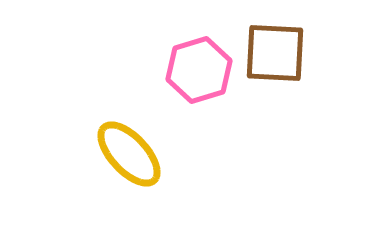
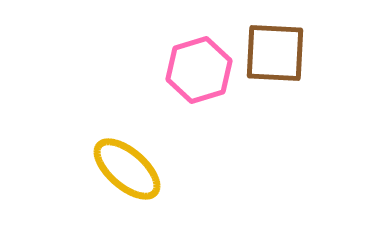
yellow ellipse: moved 2 px left, 15 px down; rotated 6 degrees counterclockwise
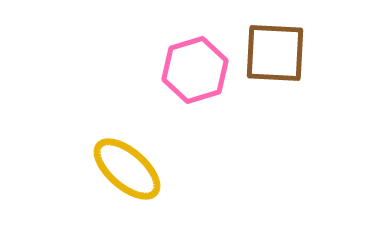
pink hexagon: moved 4 px left
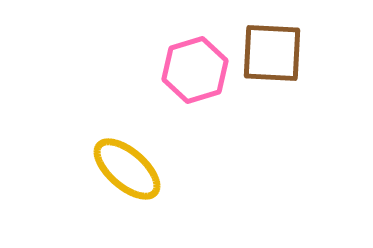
brown square: moved 3 px left
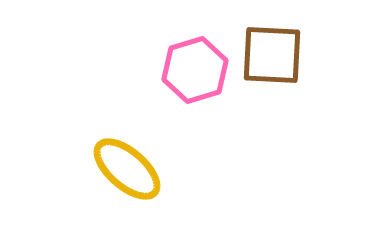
brown square: moved 2 px down
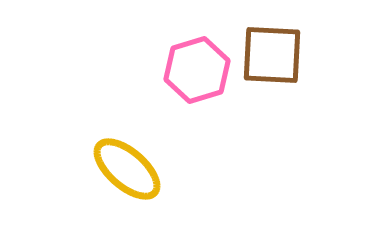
pink hexagon: moved 2 px right
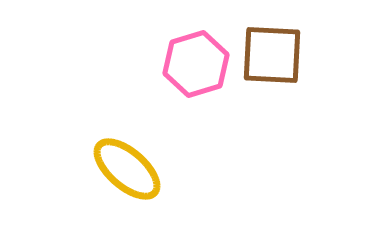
pink hexagon: moved 1 px left, 6 px up
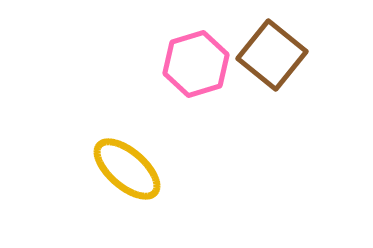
brown square: rotated 36 degrees clockwise
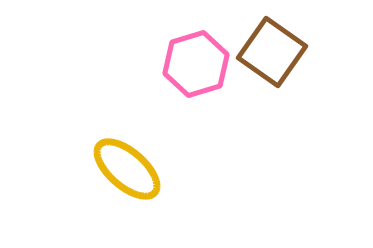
brown square: moved 3 px up; rotated 4 degrees counterclockwise
